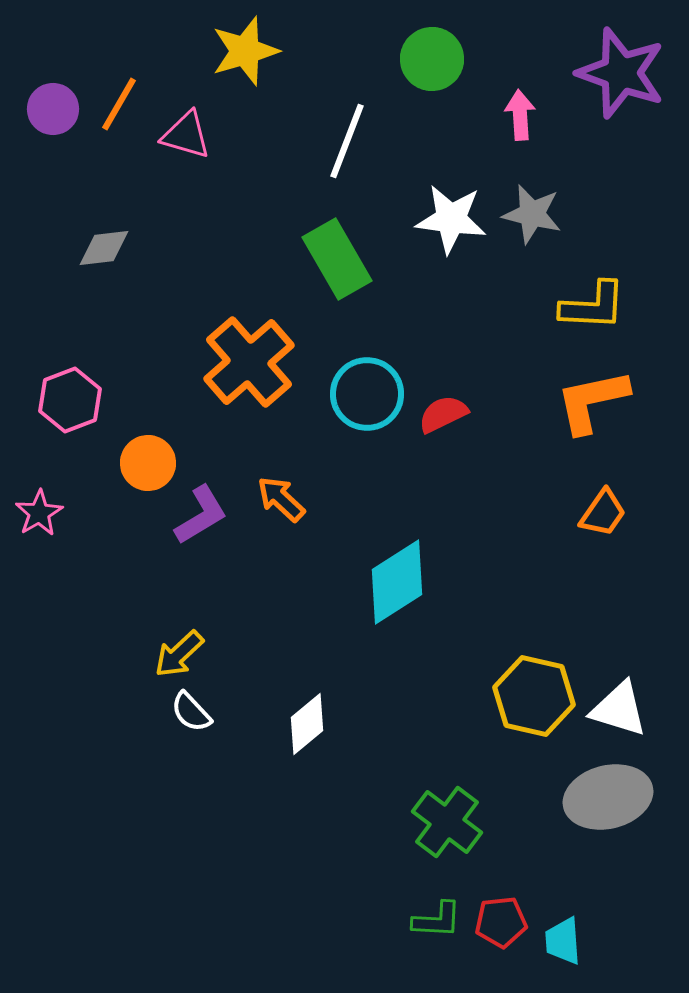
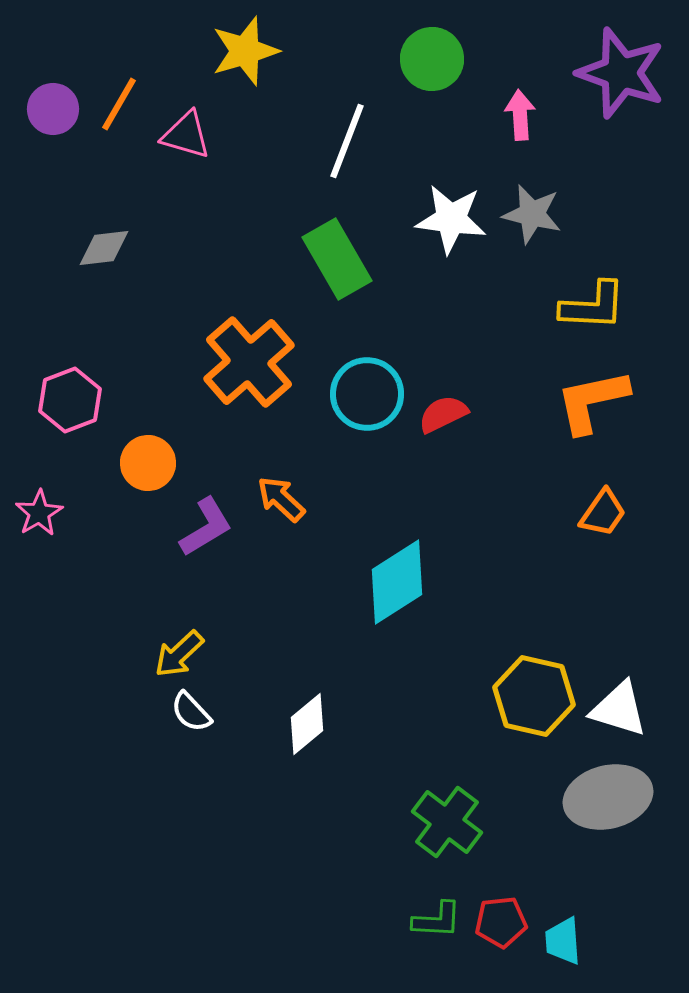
purple L-shape: moved 5 px right, 12 px down
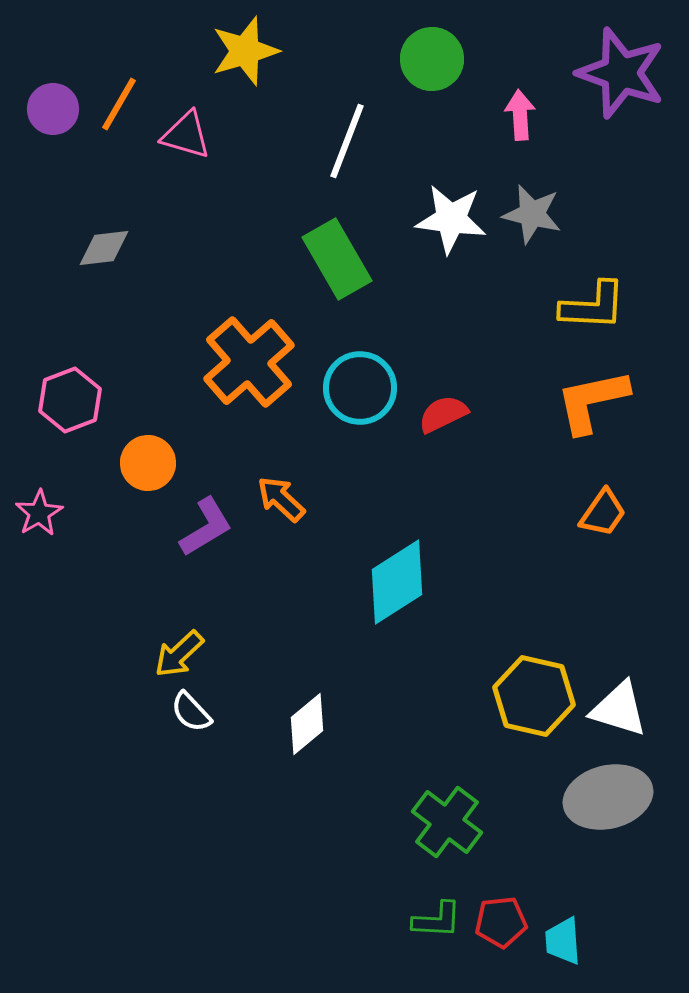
cyan circle: moved 7 px left, 6 px up
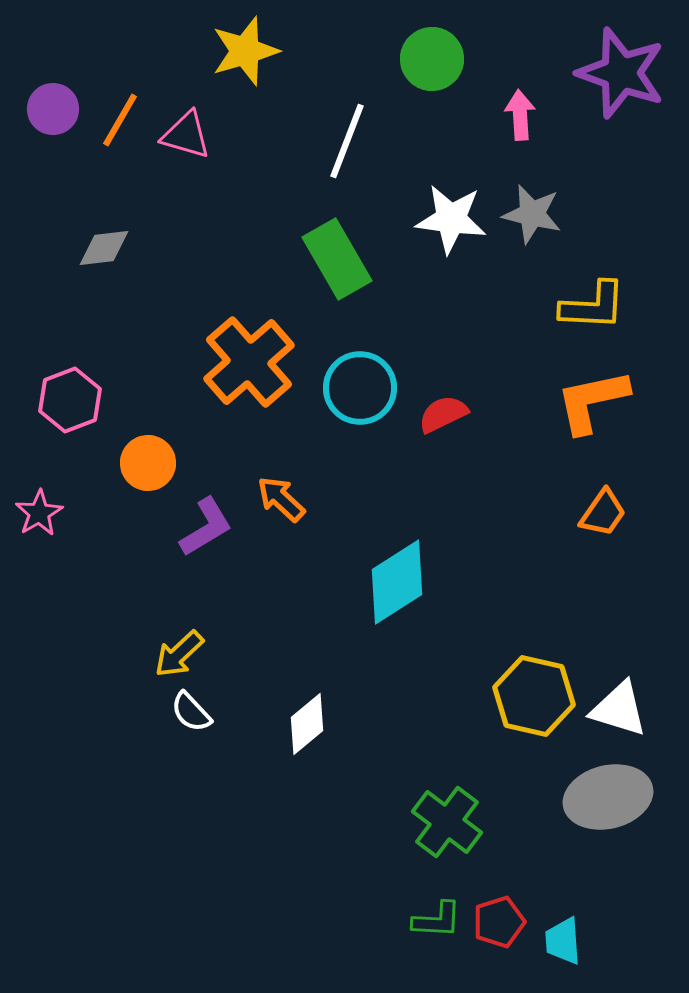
orange line: moved 1 px right, 16 px down
red pentagon: moved 2 px left; rotated 12 degrees counterclockwise
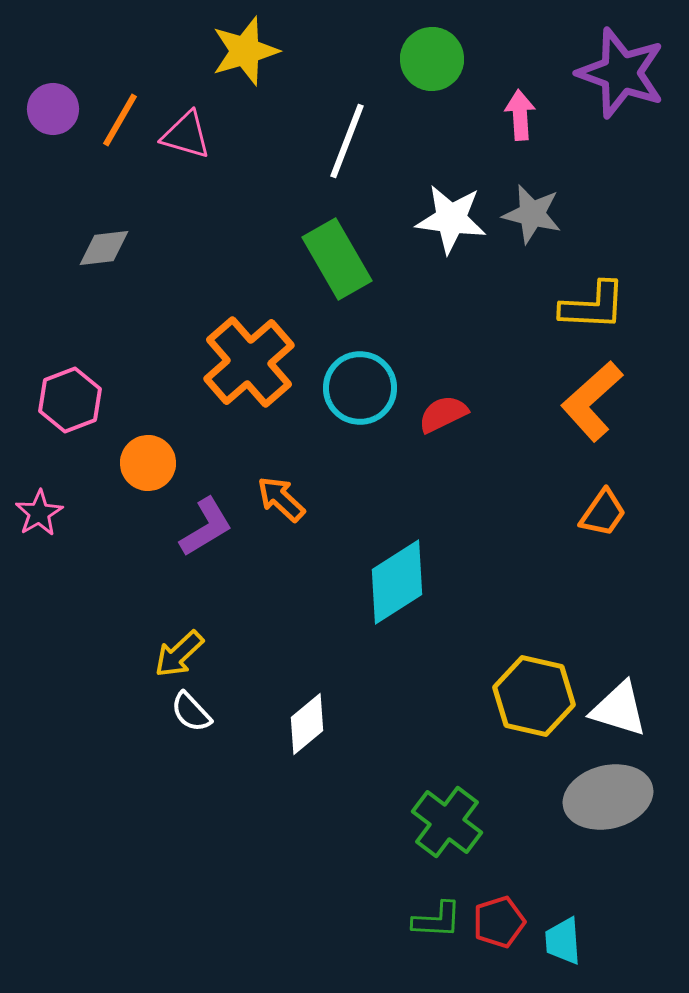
orange L-shape: rotated 30 degrees counterclockwise
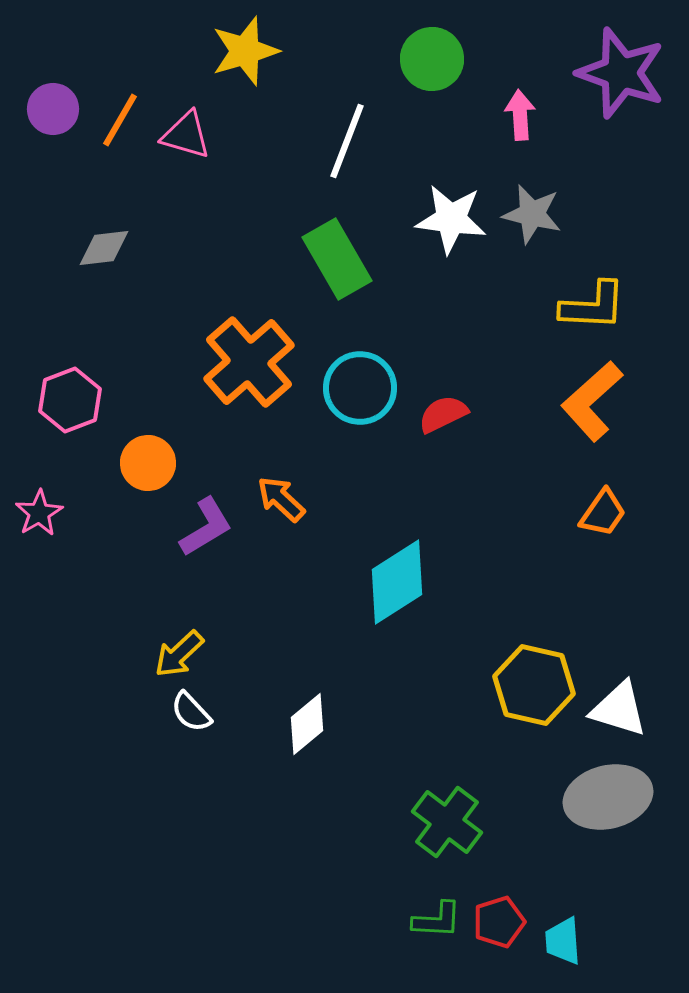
yellow hexagon: moved 11 px up
